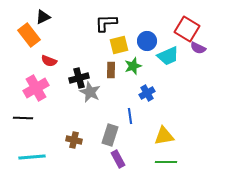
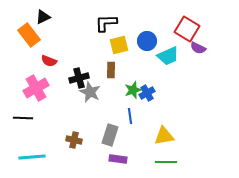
green star: moved 24 px down
purple rectangle: rotated 54 degrees counterclockwise
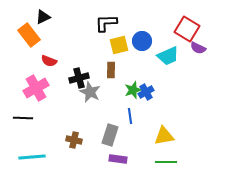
blue circle: moved 5 px left
blue cross: moved 1 px left, 1 px up
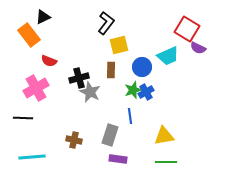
black L-shape: rotated 130 degrees clockwise
blue circle: moved 26 px down
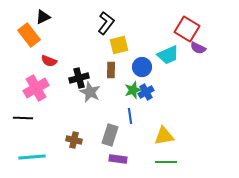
cyan trapezoid: moved 1 px up
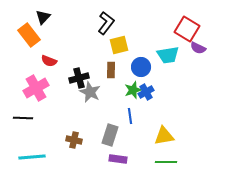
black triangle: rotated 21 degrees counterclockwise
cyan trapezoid: rotated 15 degrees clockwise
blue circle: moved 1 px left
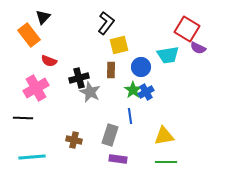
green star: rotated 18 degrees counterclockwise
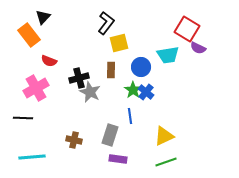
yellow square: moved 2 px up
blue cross: rotated 21 degrees counterclockwise
yellow triangle: rotated 15 degrees counterclockwise
green line: rotated 20 degrees counterclockwise
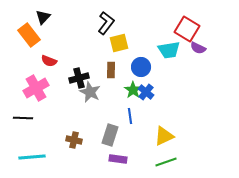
cyan trapezoid: moved 1 px right, 5 px up
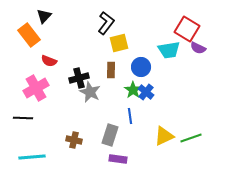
black triangle: moved 1 px right, 1 px up
green line: moved 25 px right, 24 px up
